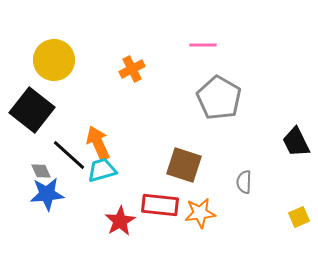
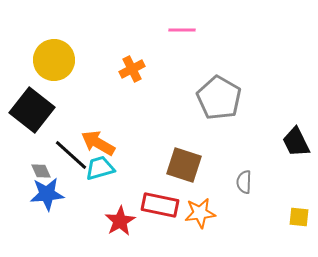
pink line: moved 21 px left, 15 px up
orange arrow: rotated 36 degrees counterclockwise
black line: moved 2 px right
cyan trapezoid: moved 2 px left, 2 px up
red rectangle: rotated 6 degrees clockwise
yellow square: rotated 30 degrees clockwise
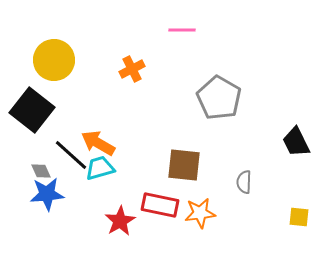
brown square: rotated 12 degrees counterclockwise
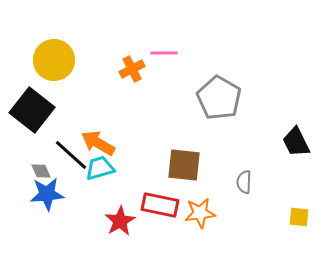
pink line: moved 18 px left, 23 px down
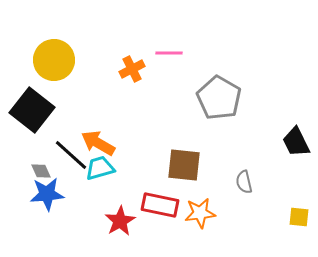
pink line: moved 5 px right
gray semicircle: rotated 15 degrees counterclockwise
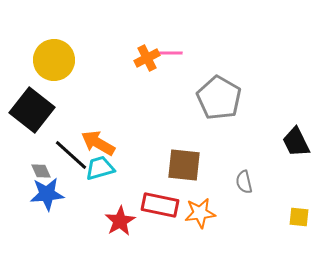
orange cross: moved 15 px right, 11 px up
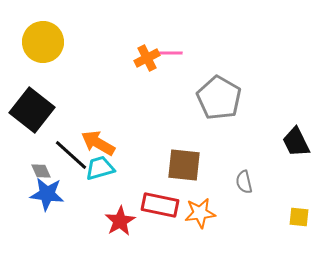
yellow circle: moved 11 px left, 18 px up
blue star: rotated 12 degrees clockwise
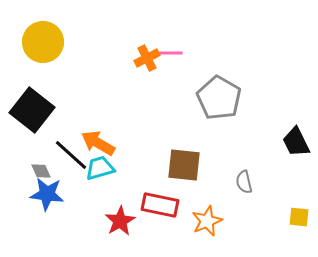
orange star: moved 7 px right, 8 px down; rotated 16 degrees counterclockwise
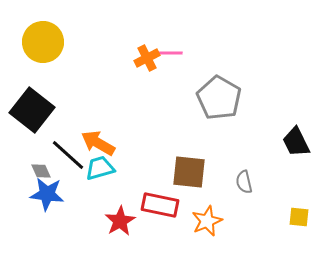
black line: moved 3 px left
brown square: moved 5 px right, 7 px down
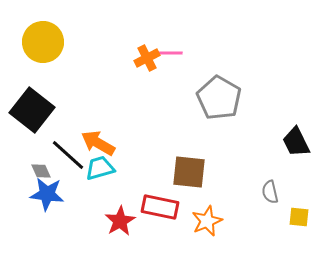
gray semicircle: moved 26 px right, 10 px down
red rectangle: moved 2 px down
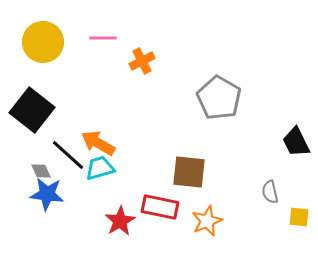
pink line: moved 66 px left, 15 px up
orange cross: moved 5 px left, 3 px down
